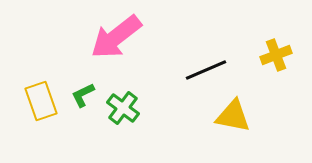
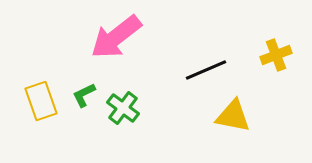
green L-shape: moved 1 px right
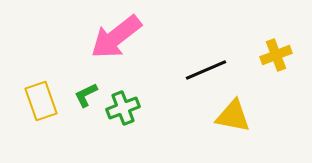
green L-shape: moved 2 px right
green cross: rotated 32 degrees clockwise
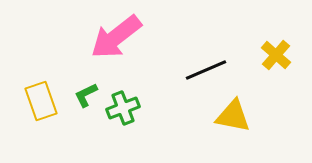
yellow cross: rotated 28 degrees counterclockwise
